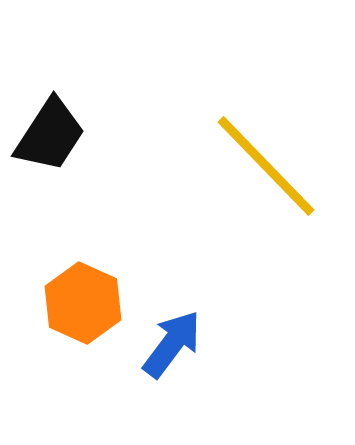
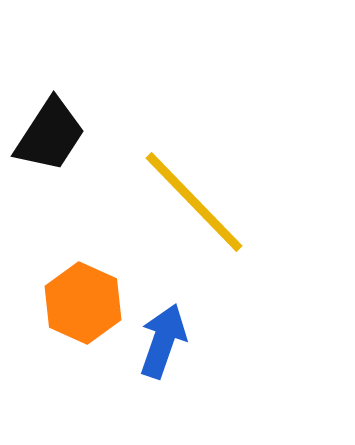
yellow line: moved 72 px left, 36 px down
blue arrow: moved 9 px left, 3 px up; rotated 18 degrees counterclockwise
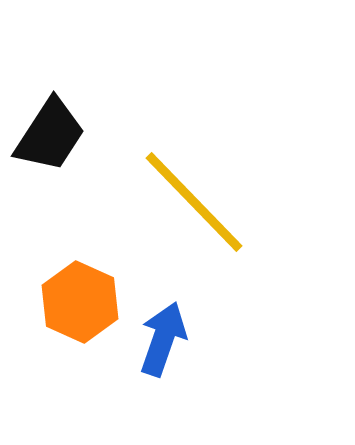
orange hexagon: moved 3 px left, 1 px up
blue arrow: moved 2 px up
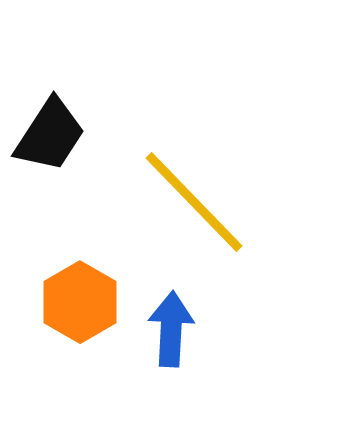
orange hexagon: rotated 6 degrees clockwise
blue arrow: moved 8 px right, 10 px up; rotated 16 degrees counterclockwise
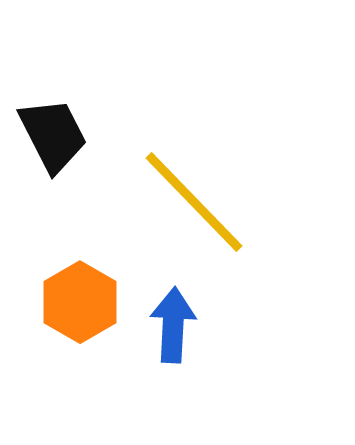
black trapezoid: moved 3 px right; rotated 60 degrees counterclockwise
blue arrow: moved 2 px right, 4 px up
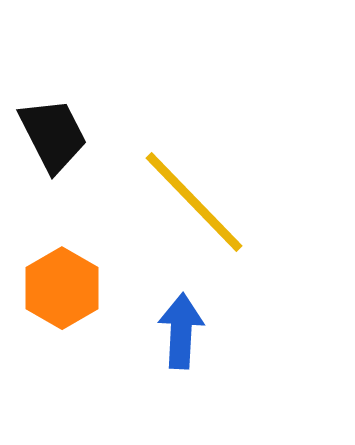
orange hexagon: moved 18 px left, 14 px up
blue arrow: moved 8 px right, 6 px down
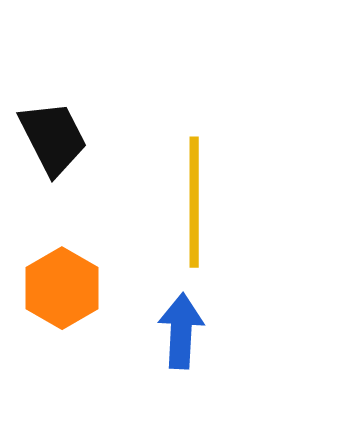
black trapezoid: moved 3 px down
yellow line: rotated 44 degrees clockwise
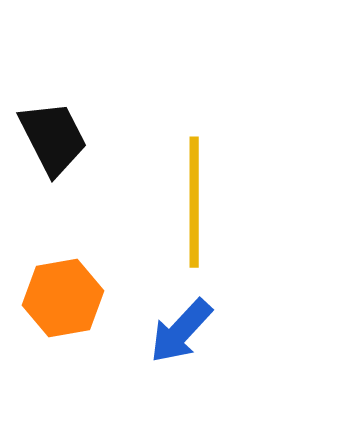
orange hexagon: moved 1 px right, 10 px down; rotated 20 degrees clockwise
blue arrow: rotated 140 degrees counterclockwise
